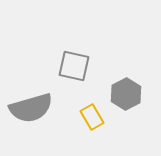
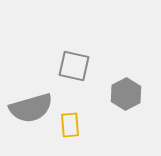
yellow rectangle: moved 22 px left, 8 px down; rotated 25 degrees clockwise
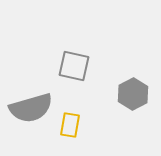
gray hexagon: moved 7 px right
yellow rectangle: rotated 15 degrees clockwise
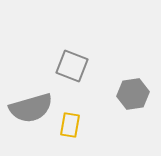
gray square: moved 2 px left; rotated 8 degrees clockwise
gray hexagon: rotated 20 degrees clockwise
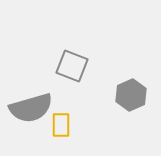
gray hexagon: moved 2 px left, 1 px down; rotated 16 degrees counterclockwise
yellow rectangle: moved 9 px left; rotated 10 degrees counterclockwise
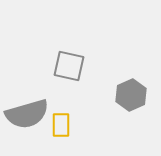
gray square: moved 3 px left; rotated 8 degrees counterclockwise
gray semicircle: moved 4 px left, 6 px down
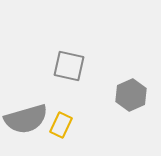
gray semicircle: moved 1 px left, 5 px down
yellow rectangle: rotated 25 degrees clockwise
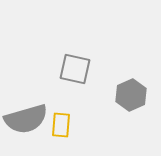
gray square: moved 6 px right, 3 px down
yellow rectangle: rotated 20 degrees counterclockwise
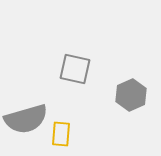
yellow rectangle: moved 9 px down
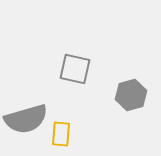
gray hexagon: rotated 8 degrees clockwise
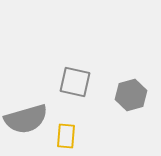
gray square: moved 13 px down
yellow rectangle: moved 5 px right, 2 px down
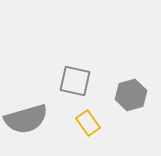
gray square: moved 1 px up
yellow rectangle: moved 22 px right, 13 px up; rotated 40 degrees counterclockwise
